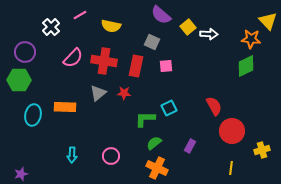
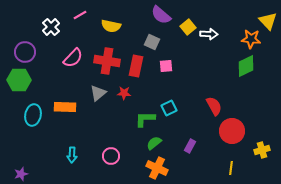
red cross: moved 3 px right
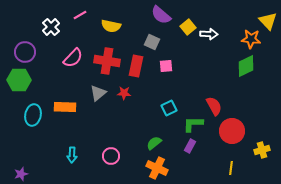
green L-shape: moved 48 px right, 5 px down
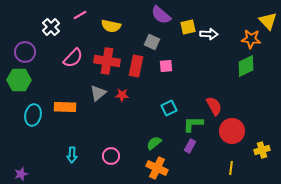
yellow square: rotated 28 degrees clockwise
red star: moved 2 px left, 2 px down
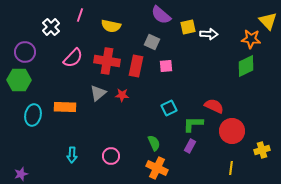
pink line: rotated 40 degrees counterclockwise
red semicircle: rotated 36 degrees counterclockwise
green semicircle: rotated 105 degrees clockwise
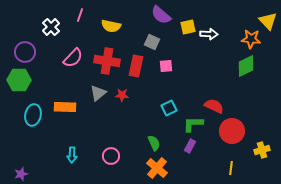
orange cross: rotated 15 degrees clockwise
